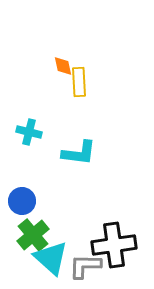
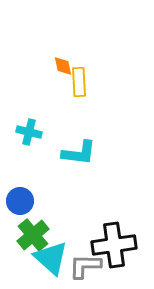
blue circle: moved 2 px left
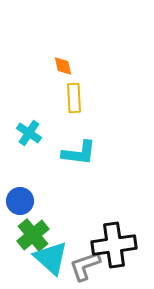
yellow rectangle: moved 5 px left, 16 px down
cyan cross: moved 1 px down; rotated 20 degrees clockwise
gray L-shape: rotated 20 degrees counterclockwise
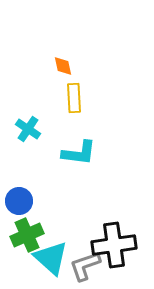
cyan cross: moved 1 px left, 4 px up
blue circle: moved 1 px left
green cross: moved 6 px left; rotated 16 degrees clockwise
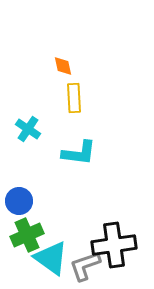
cyan triangle: rotated 6 degrees counterclockwise
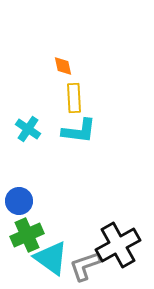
cyan L-shape: moved 22 px up
black cross: moved 4 px right; rotated 21 degrees counterclockwise
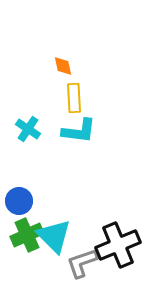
black cross: rotated 6 degrees clockwise
cyan triangle: moved 3 px right, 22 px up; rotated 9 degrees clockwise
gray L-shape: moved 3 px left, 3 px up
